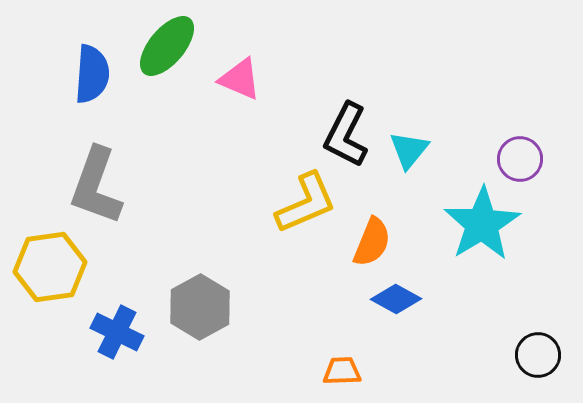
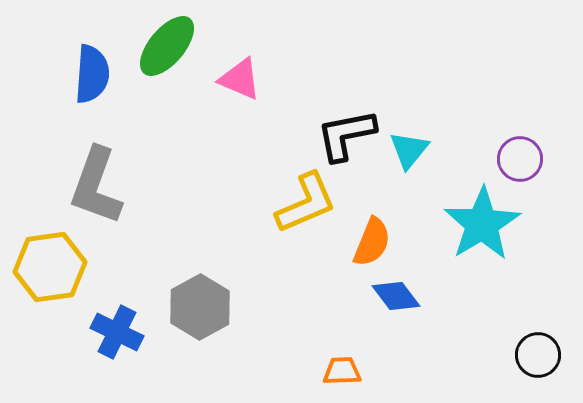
black L-shape: rotated 52 degrees clockwise
blue diamond: moved 3 px up; rotated 24 degrees clockwise
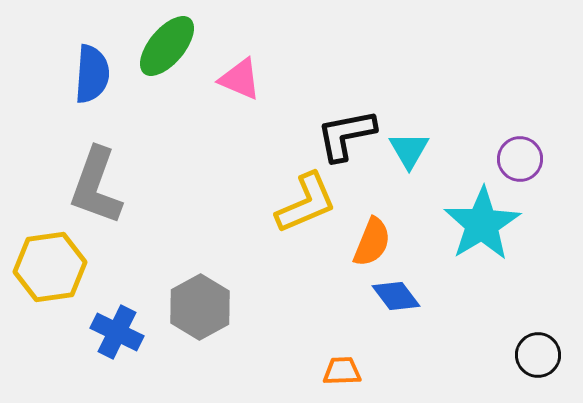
cyan triangle: rotated 9 degrees counterclockwise
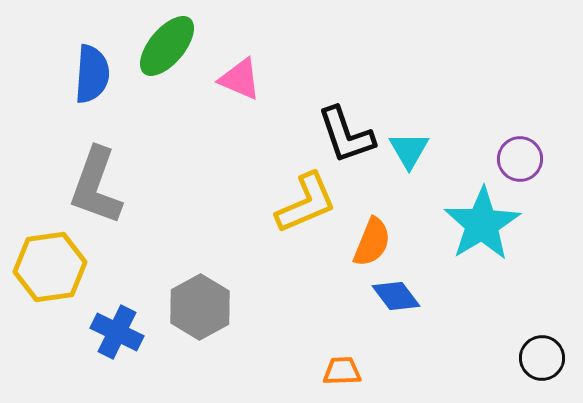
black L-shape: rotated 98 degrees counterclockwise
black circle: moved 4 px right, 3 px down
